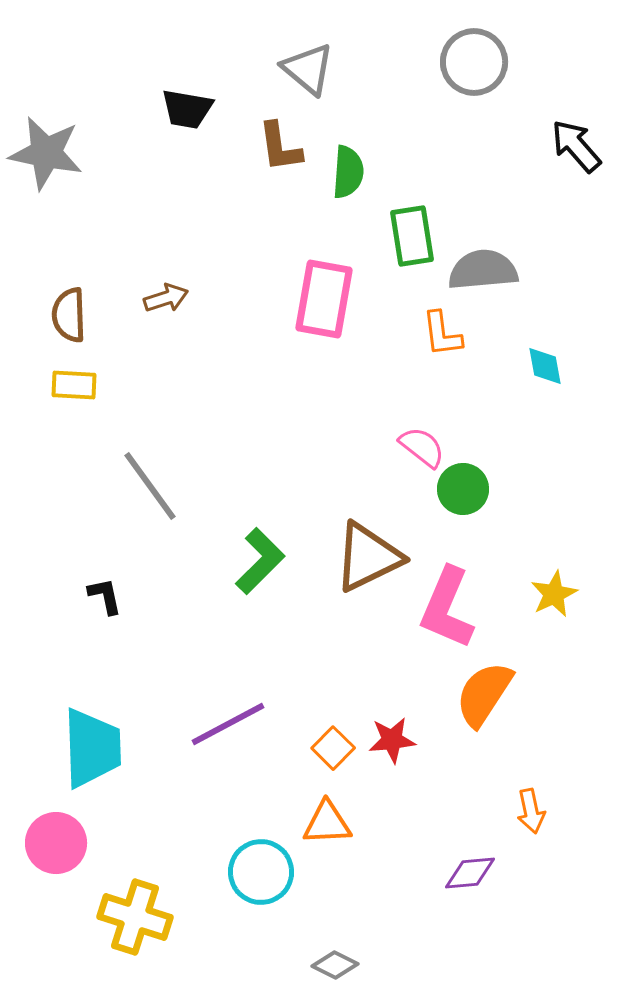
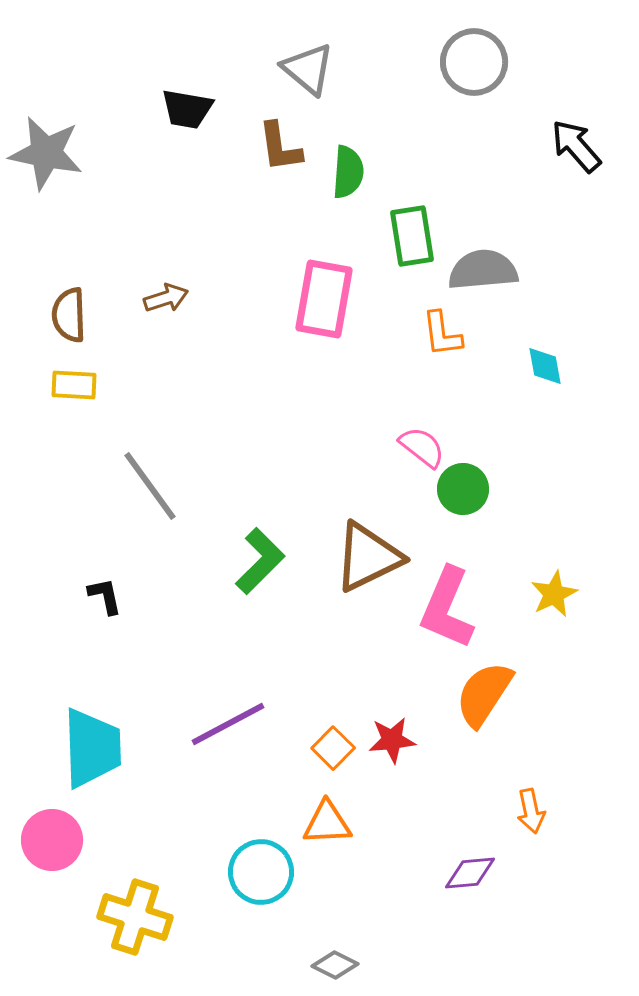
pink circle: moved 4 px left, 3 px up
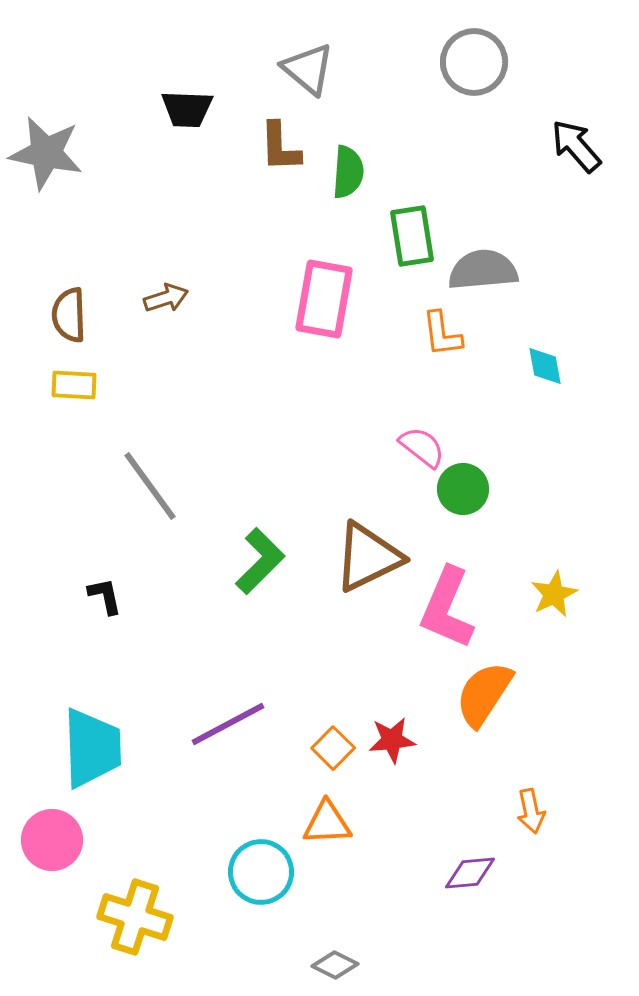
black trapezoid: rotated 8 degrees counterclockwise
brown L-shape: rotated 6 degrees clockwise
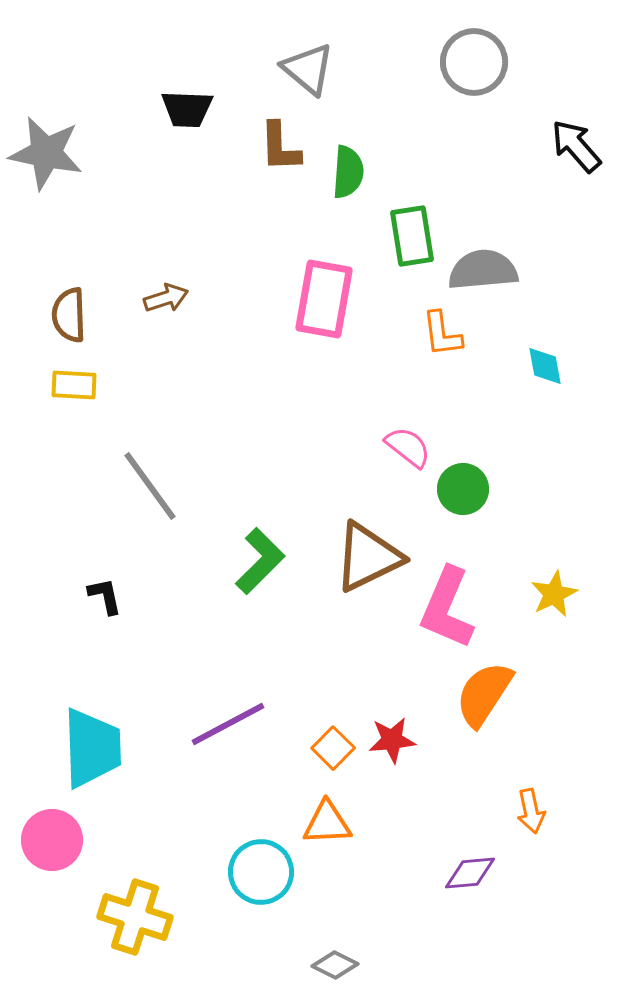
pink semicircle: moved 14 px left
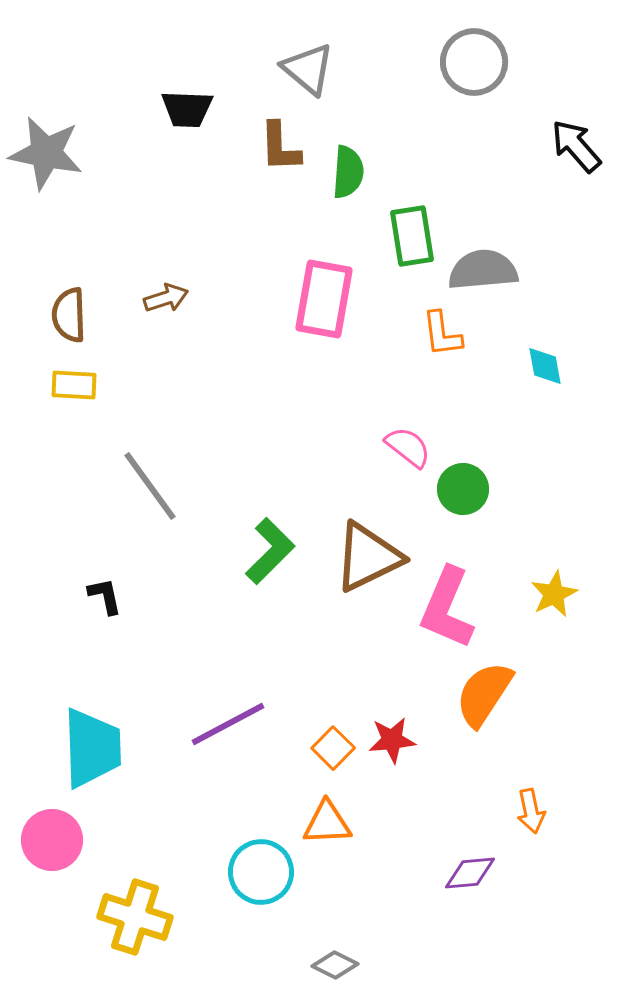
green L-shape: moved 10 px right, 10 px up
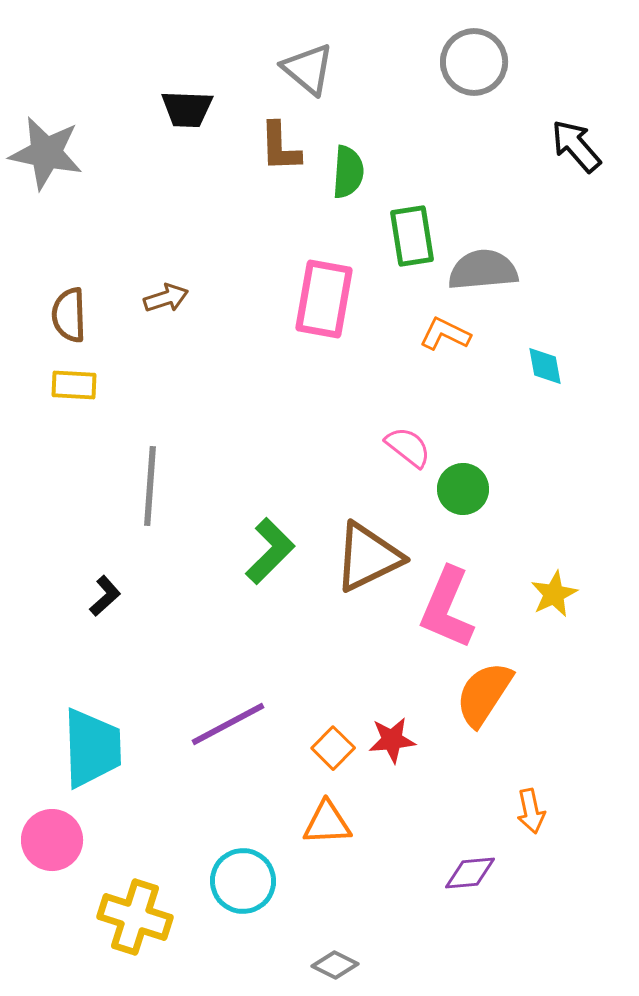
orange L-shape: moved 3 px right; rotated 123 degrees clockwise
gray line: rotated 40 degrees clockwise
black L-shape: rotated 60 degrees clockwise
cyan circle: moved 18 px left, 9 px down
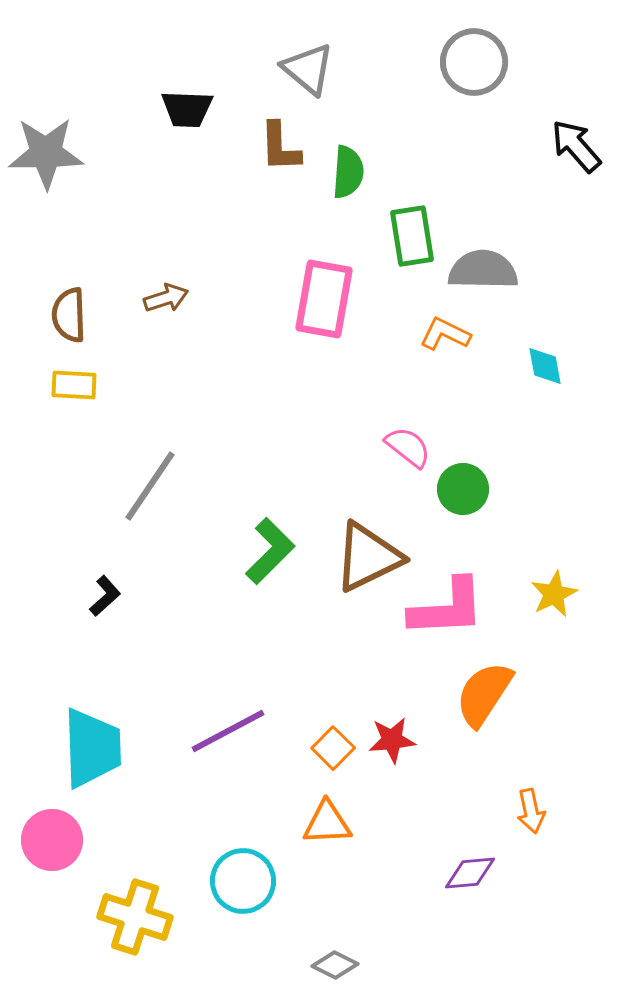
gray star: rotated 12 degrees counterclockwise
gray semicircle: rotated 6 degrees clockwise
gray line: rotated 30 degrees clockwise
pink L-shape: rotated 116 degrees counterclockwise
purple line: moved 7 px down
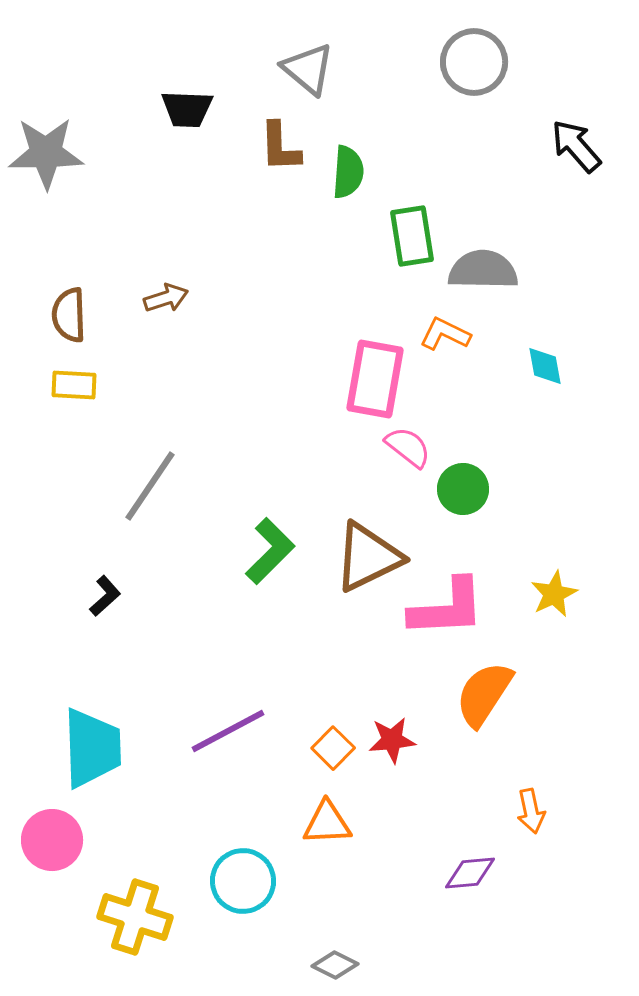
pink rectangle: moved 51 px right, 80 px down
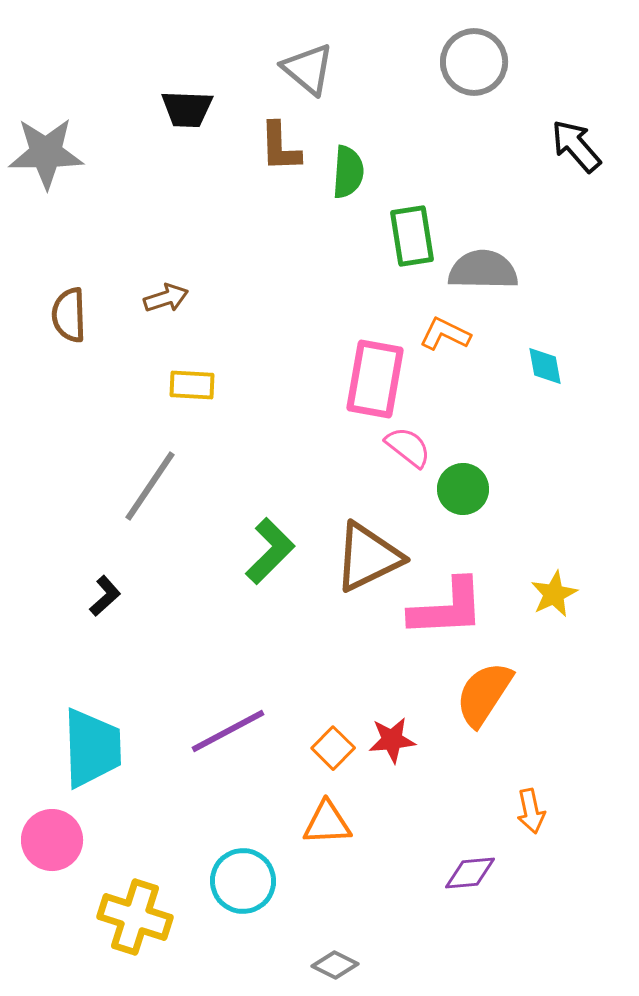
yellow rectangle: moved 118 px right
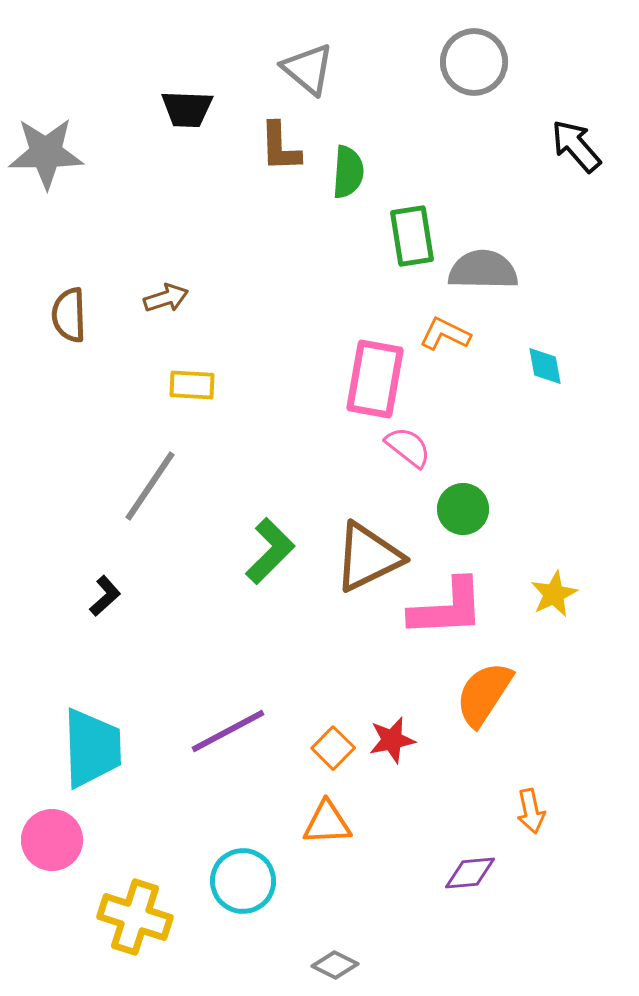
green circle: moved 20 px down
red star: rotated 6 degrees counterclockwise
